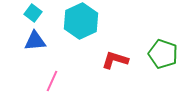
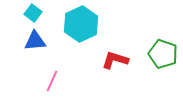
cyan hexagon: moved 3 px down
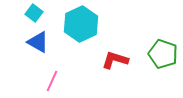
cyan square: moved 1 px right
blue triangle: moved 3 px right, 1 px down; rotated 35 degrees clockwise
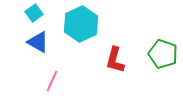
cyan square: rotated 18 degrees clockwise
red L-shape: rotated 92 degrees counterclockwise
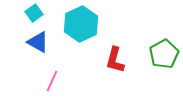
green pentagon: moved 1 px right; rotated 24 degrees clockwise
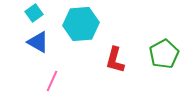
cyan hexagon: rotated 20 degrees clockwise
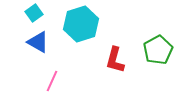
cyan hexagon: rotated 12 degrees counterclockwise
green pentagon: moved 6 px left, 4 px up
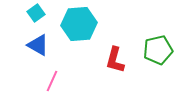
cyan square: moved 2 px right
cyan hexagon: moved 2 px left; rotated 12 degrees clockwise
blue triangle: moved 3 px down
green pentagon: rotated 16 degrees clockwise
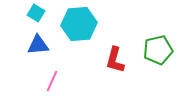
cyan square: rotated 24 degrees counterclockwise
blue triangle: rotated 35 degrees counterclockwise
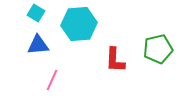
green pentagon: moved 1 px up
red L-shape: rotated 12 degrees counterclockwise
pink line: moved 1 px up
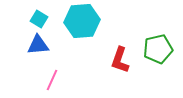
cyan square: moved 3 px right, 6 px down
cyan hexagon: moved 3 px right, 3 px up
red L-shape: moved 5 px right; rotated 16 degrees clockwise
